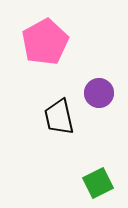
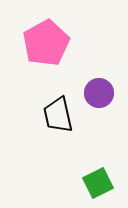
pink pentagon: moved 1 px right, 1 px down
black trapezoid: moved 1 px left, 2 px up
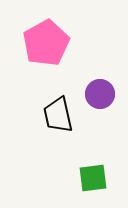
purple circle: moved 1 px right, 1 px down
green square: moved 5 px left, 5 px up; rotated 20 degrees clockwise
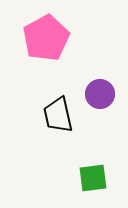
pink pentagon: moved 5 px up
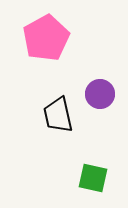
green square: rotated 20 degrees clockwise
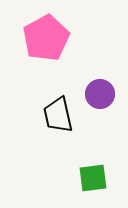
green square: rotated 20 degrees counterclockwise
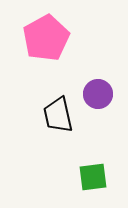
purple circle: moved 2 px left
green square: moved 1 px up
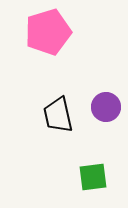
pink pentagon: moved 2 px right, 6 px up; rotated 12 degrees clockwise
purple circle: moved 8 px right, 13 px down
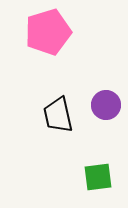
purple circle: moved 2 px up
green square: moved 5 px right
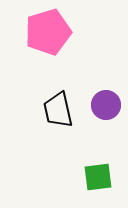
black trapezoid: moved 5 px up
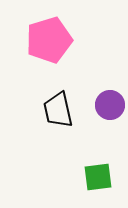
pink pentagon: moved 1 px right, 8 px down
purple circle: moved 4 px right
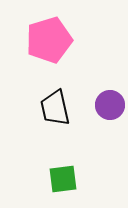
black trapezoid: moved 3 px left, 2 px up
green square: moved 35 px left, 2 px down
